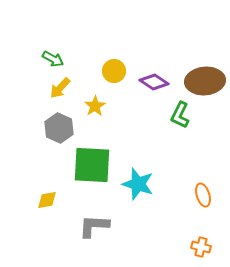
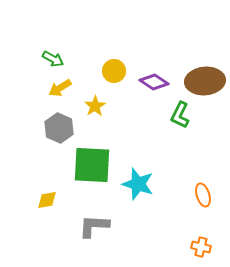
yellow arrow: rotated 15 degrees clockwise
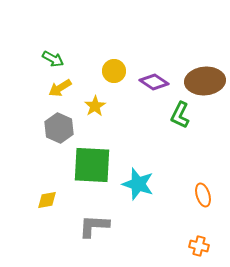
orange cross: moved 2 px left, 1 px up
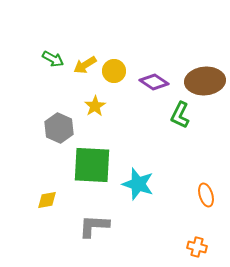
yellow arrow: moved 25 px right, 23 px up
orange ellipse: moved 3 px right
orange cross: moved 2 px left, 1 px down
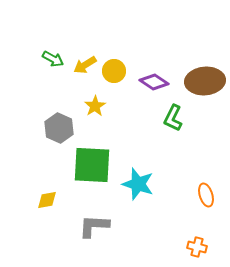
green L-shape: moved 7 px left, 3 px down
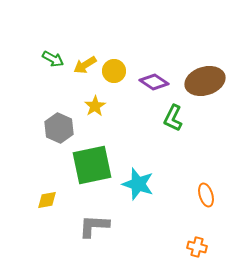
brown ellipse: rotated 12 degrees counterclockwise
green square: rotated 15 degrees counterclockwise
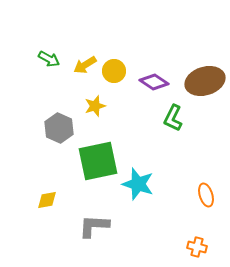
green arrow: moved 4 px left
yellow star: rotated 15 degrees clockwise
green square: moved 6 px right, 4 px up
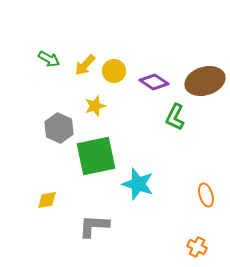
yellow arrow: rotated 15 degrees counterclockwise
green L-shape: moved 2 px right, 1 px up
green square: moved 2 px left, 5 px up
orange cross: rotated 12 degrees clockwise
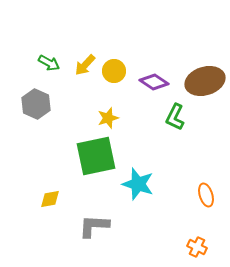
green arrow: moved 4 px down
yellow star: moved 13 px right, 12 px down
gray hexagon: moved 23 px left, 24 px up
yellow diamond: moved 3 px right, 1 px up
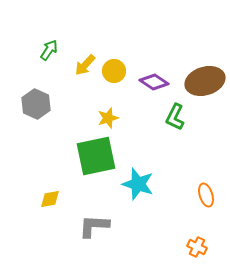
green arrow: moved 13 px up; rotated 85 degrees counterclockwise
